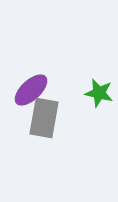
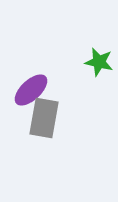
green star: moved 31 px up
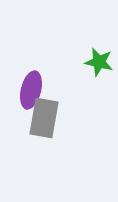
purple ellipse: rotated 33 degrees counterclockwise
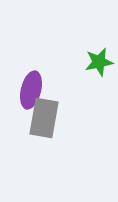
green star: rotated 24 degrees counterclockwise
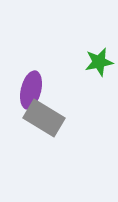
gray rectangle: rotated 69 degrees counterclockwise
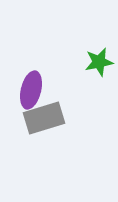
gray rectangle: rotated 48 degrees counterclockwise
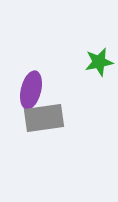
gray rectangle: rotated 9 degrees clockwise
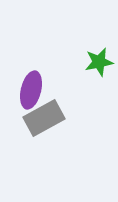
gray rectangle: rotated 21 degrees counterclockwise
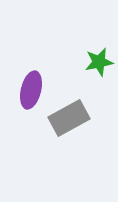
gray rectangle: moved 25 px right
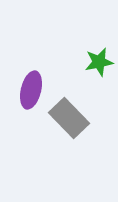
gray rectangle: rotated 75 degrees clockwise
